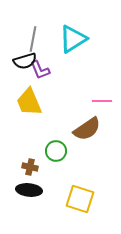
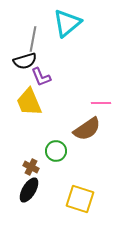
cyan triangle: moved 6 px left, 16 px up; rotated 8 degrees counterclockwise
purple L-shape: moved 1 px right, 7 px down
pink line: moved 1 px left, 2 px down
brown cross: moved 1 px right; rotated 14 degrees clockwise
black ellipse: rotated 65 degrees counterclockwise
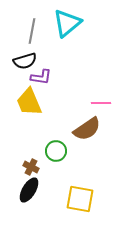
gray line: moved 1 px left, 8 px up
purple L-shape: rotated 60 degrees counterclockwise
yellow square: rotated 8 degrees counterclockwise
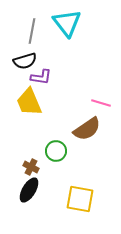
cyan triangle: rotated 28 degrees counterclockwise
pink line: rotated 18 degrees clockwise
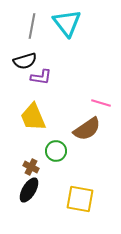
gray line: moved 5 px up
yellow trapezoid: moved 4 px right, 15 px down
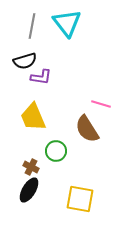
pink line: moved 1 px down
brown semicircle: rotated 92 degrees clockwise
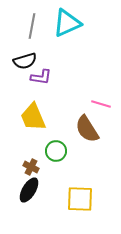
cyan triangle: rotated 44 degrees clockwise
yellow square: rotated 8 degrees counterclockwise
